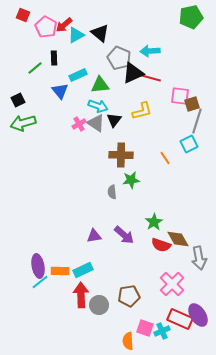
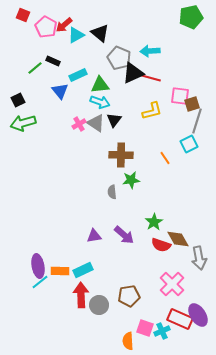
black rectangle at (54, 58): moved 1 px left, 3 px down; rotated 64 degrees counterclockwise
cyan arrow at (98, 106): moved 2 px right, 4 px up
yellow L-shape at (142, 111): moved 10 px right
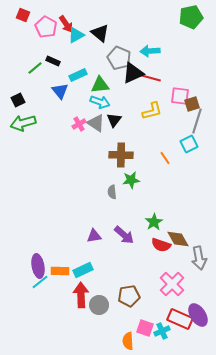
red arrow at (64, 25): moved 2 px right, 1 px up; rotated 84 degrees counterclockwise
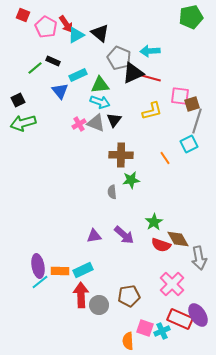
gray triangle at (96, 123): rotated 12 degrees counterclockwise
